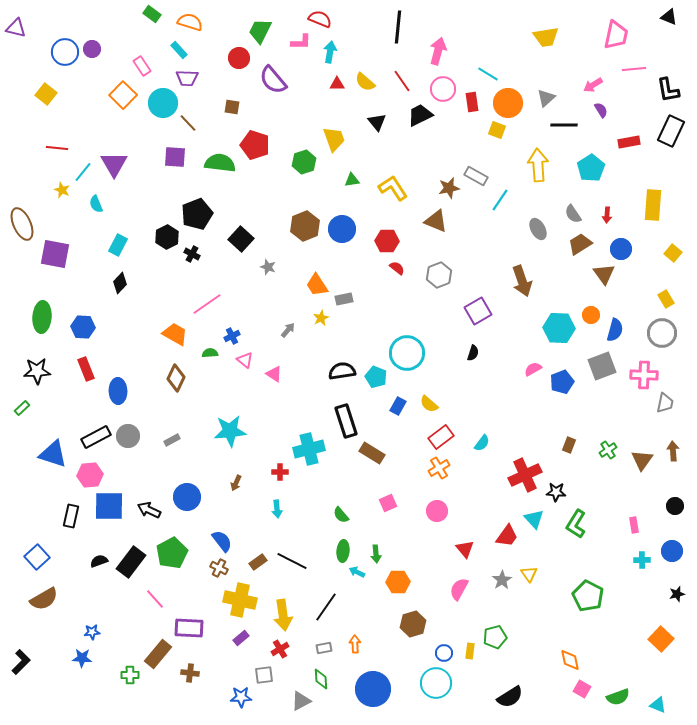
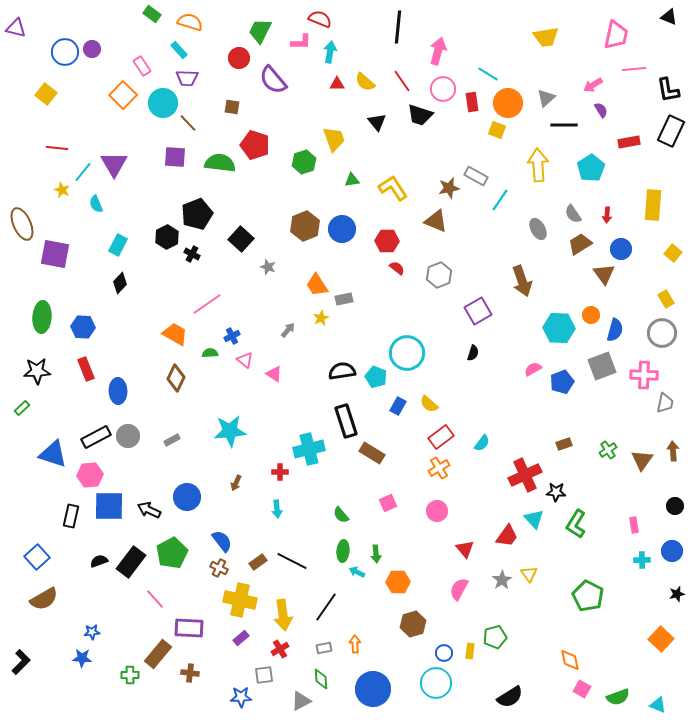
black trapezoid at (420, 115): rotated 136 degrees counterclockwise
brown rectangle at (569, 445): moved 5 px left, 1 px up; rotated 49 degrees clockwise
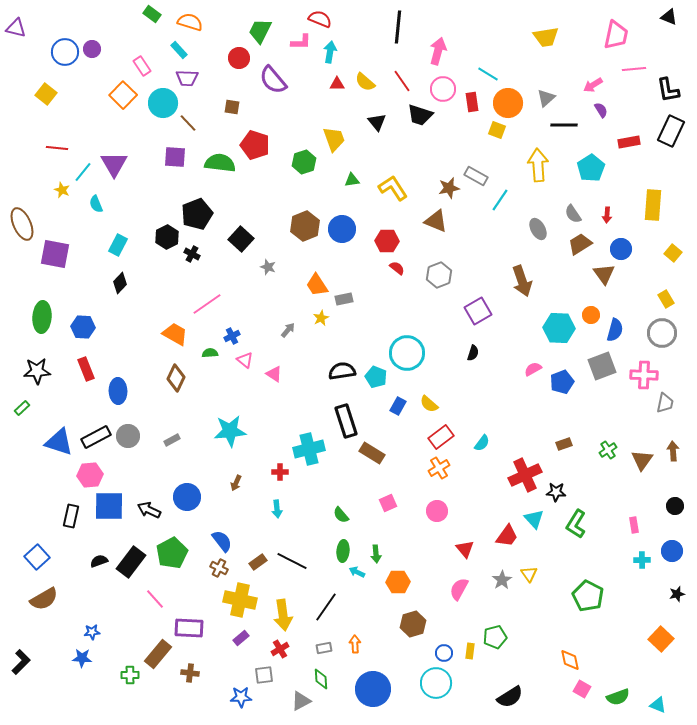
blue triangle at (53, 454): moved 6 px right, 12 px up
